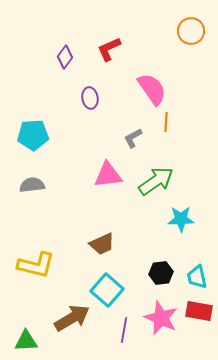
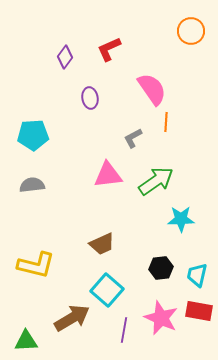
black hexagon: moved 5 px up
cyan trapezoid: moved 2 px up; rotated 25 degrees clockwise
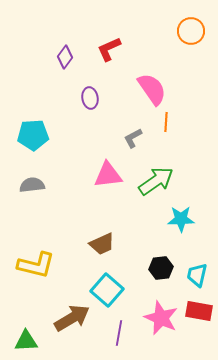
purple line: moved 5 px left, 3 px down
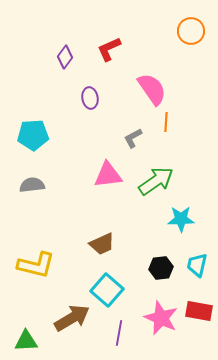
cyan trapezoid: moved 10 px up
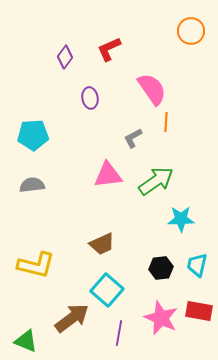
brown arrow: rotated 6 degrees counterclockwise
green triangle: rotated 25 degrees clockwise
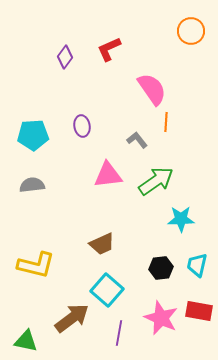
purple ellipse: moved 8 px left, 28 px down
gray L-shape: moved 4 px right, 2 px down; rotated 80 degrees clockwise
green triangle: rotated 10 degrees counterclockwise
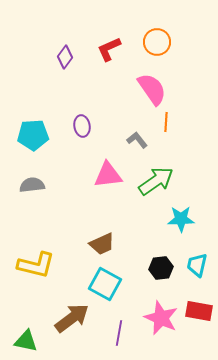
orange circle: moved 34 px left, 11 px down
cyan square: moved 2 px left, 6 px up; rotated 12 degrees counterclockwise
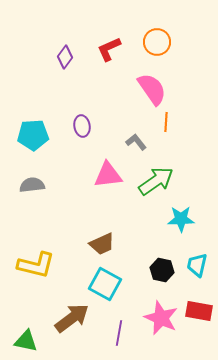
gray L-shape: moved 1 px left, 2 px down
black hexagon: moved 1 px right, 2 px down; rotated 20 degrees clockwise
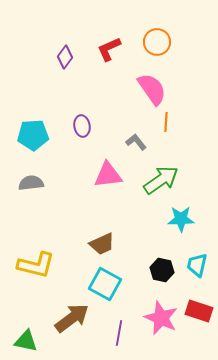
green arrow: moved 5 px right, 1 px up
gray semicircle: moved 1 px left, 2 px up
red rectangle: rotated 8 degrees clockwise
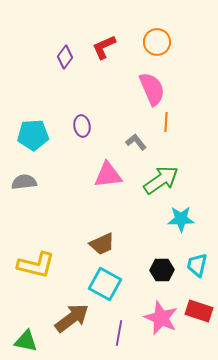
red L-shape: moved 5 px left, 2 px up
pink semicircle: rotated 12 degrees clockwise
gray semicircle: moved 7 px left, 1 px up
black hexagon: rotated 15 degrees counterclockwise
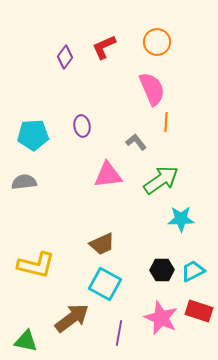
cyan trapezoid: moved 4 px left, 6 px down; rotated 50 degrees clockwise
